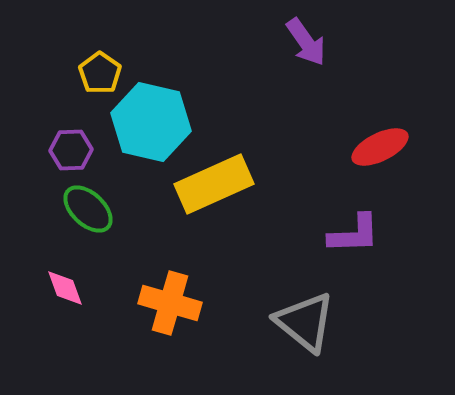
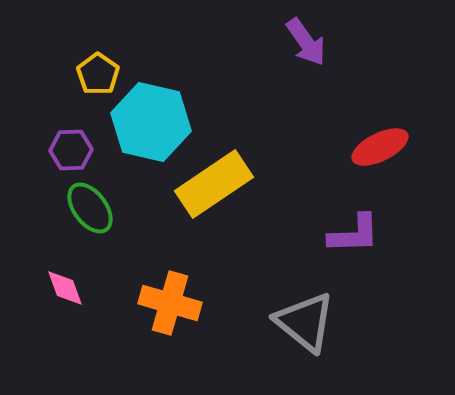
yellow pentagon: moved 2 px left, 1 px down
yellow rectangle: rotated 10 degrees counterclockwise
green ellipse: moved 2 px right, 1 px up; rotated 10 degrees clockwise
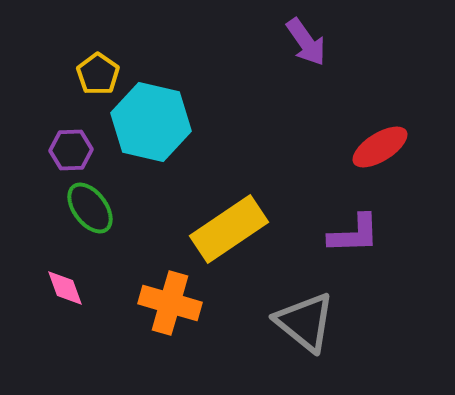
red ellipse: rotated 6 degrees counterclockwise
yellow rectangle: moved 15 px right, 45 px down
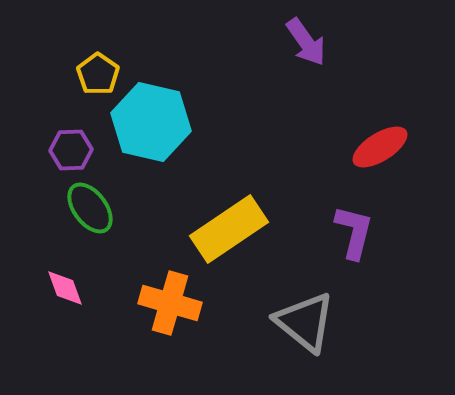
purple L-shape: moved 2 px up; rotated 74 degrees counterclockwise
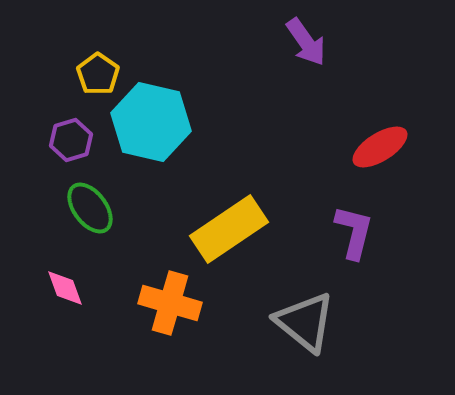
purple hexagon: moved 10 px up; rotated 15 degrees counterclockwise
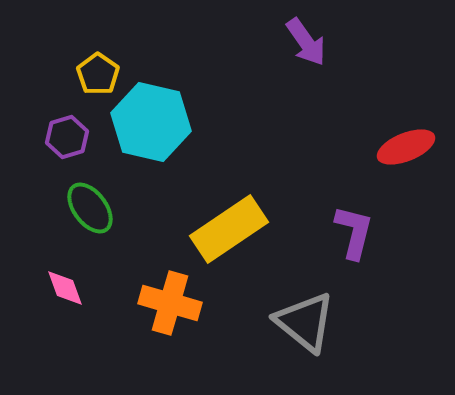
purple hexagon: moved 4 px left, 3 px up
red ellipse: moved 26 px right; rotated 10 degrees clockwise
